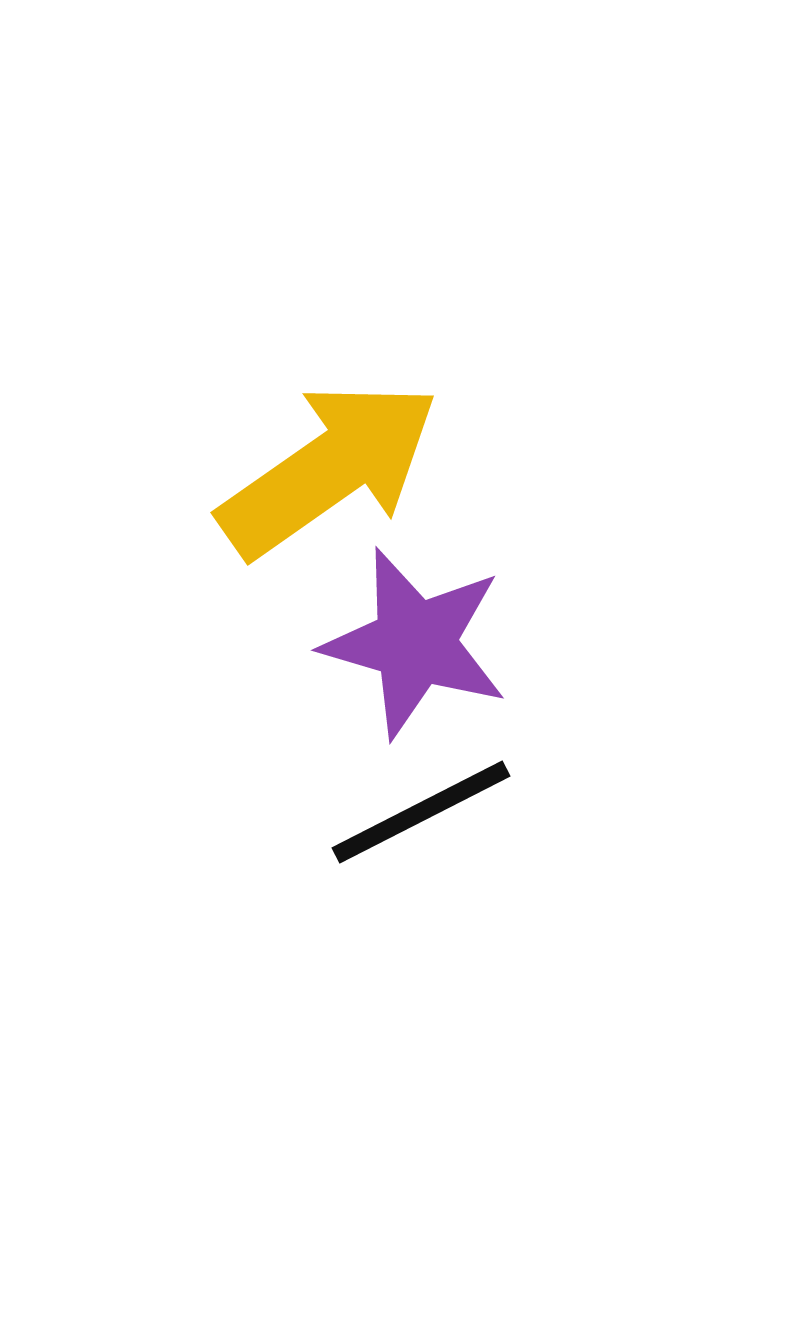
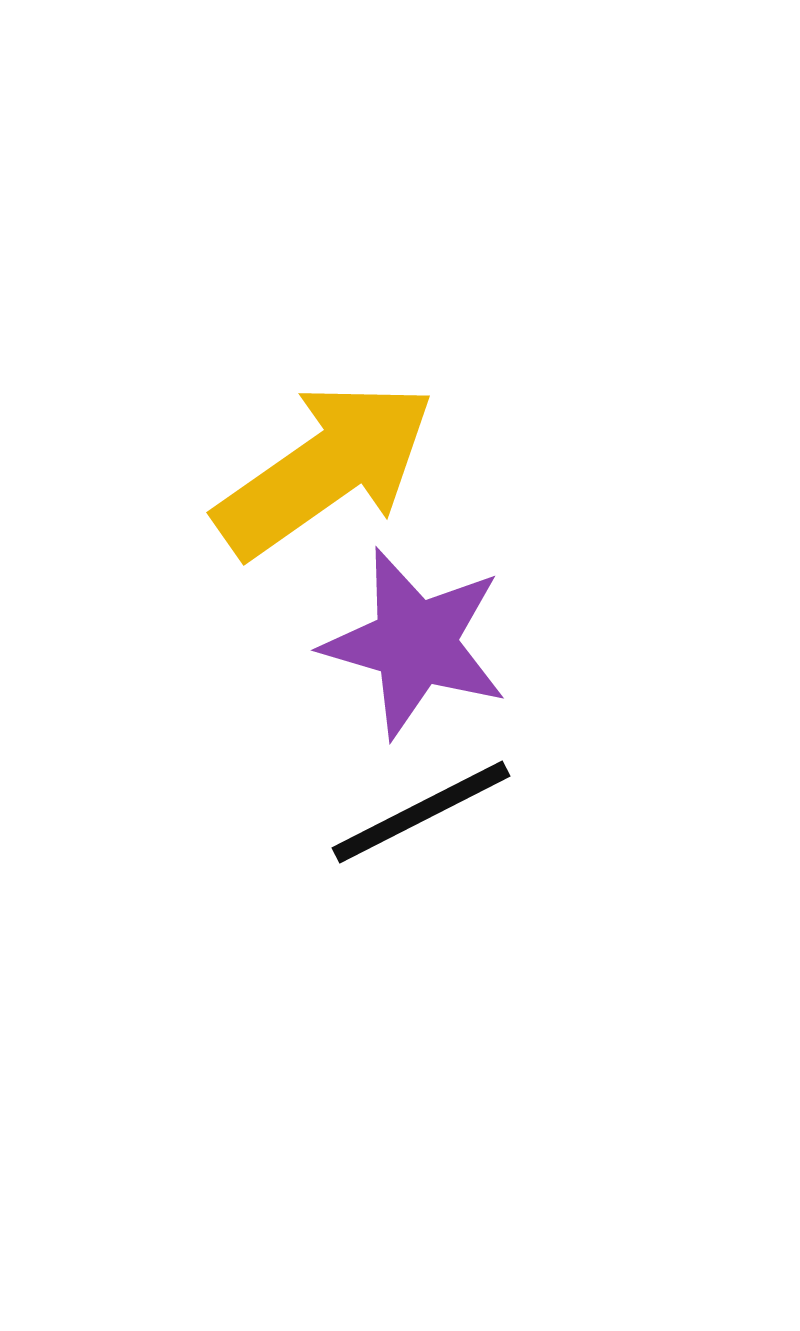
yellow arrow: moved 4 px left
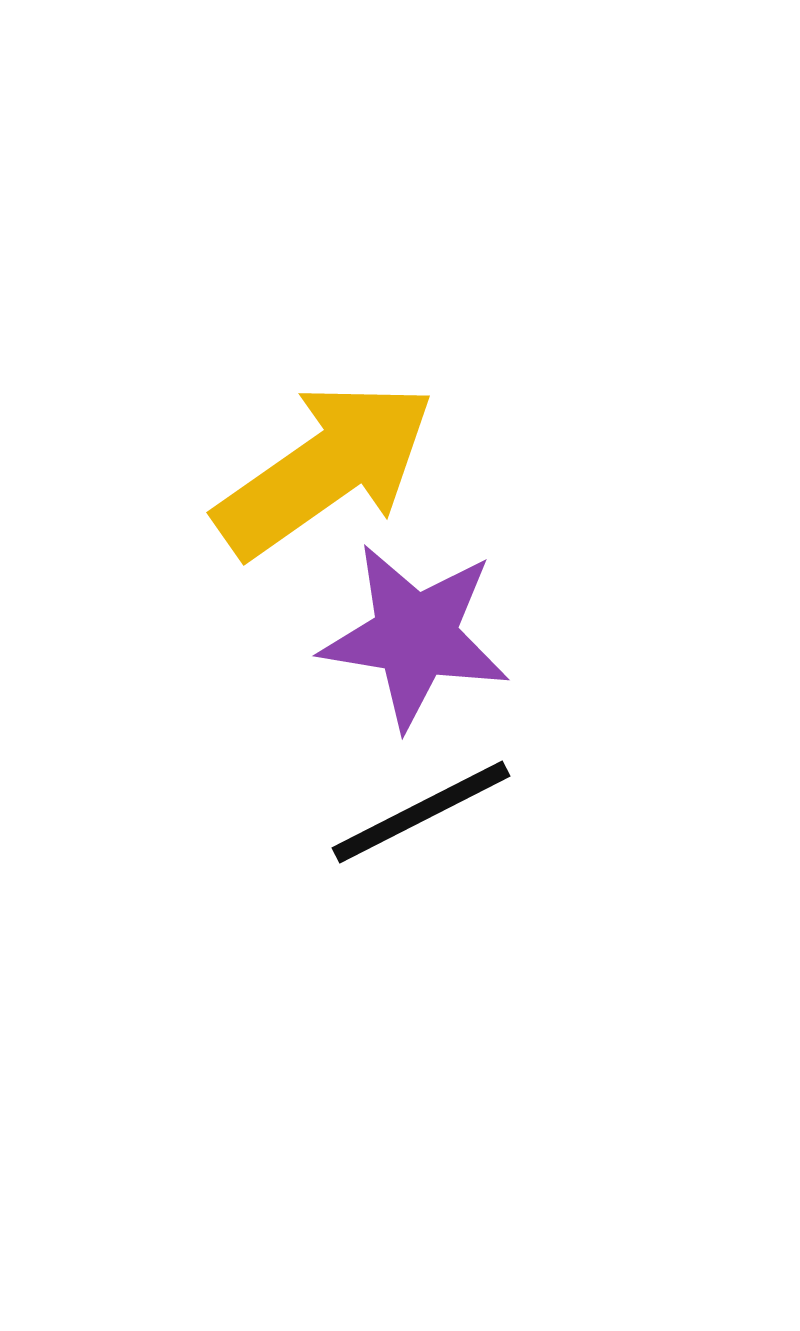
purple star: moved 7 px up; rotated 7 degrees counterclockwise
